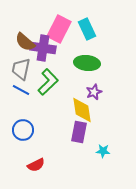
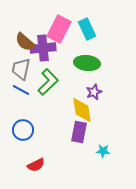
purple cross: rotated 15 degrees counterclockwise
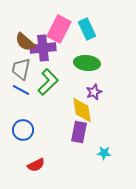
cyan star: moved 1 px right, 2 px down
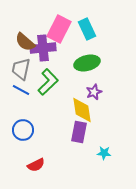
green ellipse: rotated 20 degrees counterclockwise
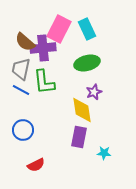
green L-shape: moved 4 px left; rotated 128 degrees clockwise
purple rectangle: moved 5 px down
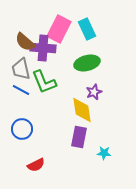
purple cross: rotated 10 degrees clockwise
gray trapezoid: rotated 25 degrees counterclockwise
green L-shape: rotated 16 degrees counterclockwise
blue circle: moved 1 px left, 1 px up
